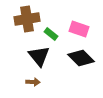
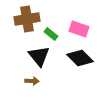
black diamond: moved 1 px left
brown arrow: moved 1 px left, 1 px up
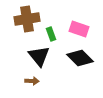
green rectangle: rotated 32 degrees clockwise
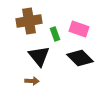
brown cross: moved 2 px right, 2 px down
green rectangle: moved 4 px right
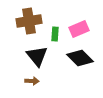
pink rectangle: rotated 42 degrees counterclockwise
green rectangle: rotated 24 degrees clockwise
black triangle: moved 2 px left
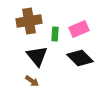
brown arrow: rotated 32 degrees clockwise
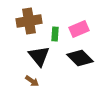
black triangle: moved 2 px right
